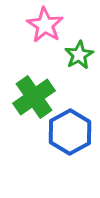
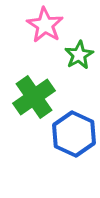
blue hexagon: moved 4 px right, 2 px down; rotated 6 degrees counterclockwise
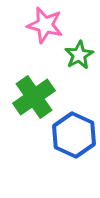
pink star: rotated 18 degrees counterclockwise
blue hexagon: moved 1 px down
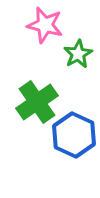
green star: moved 1 px left, 1 px up
green cross: moved 3 px right, 5 px down
